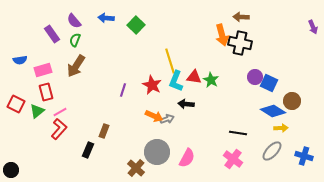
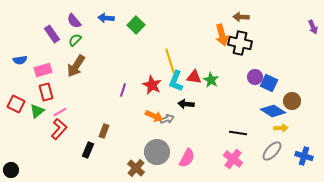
green semicircle at (75, 40): rotated 24 degrees clockwise
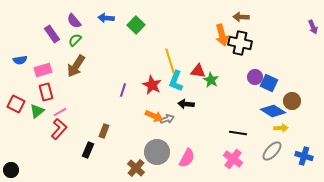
red triangle at (194, 77): moved 4 px right, 6 px up
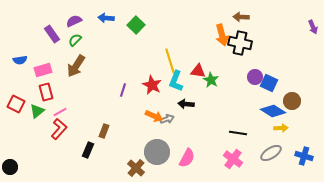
purple semicircle at (74, 21): rotated 105 degrees clockwise
gray ellipse at (272, 151): moved 1 px left, 2 px down; rotated 15 degrees clockwise
black circle at (11, 170): moved 1 px left, 3 px up
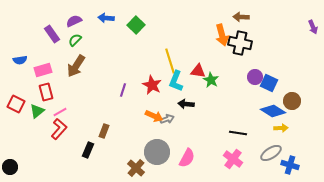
blue cross at (304, 156): moved 14 px left, 9 px down
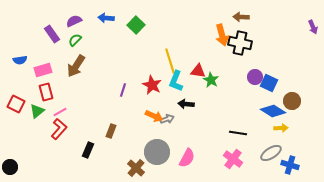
brown rectangle at (104, 131): moved 7 px right
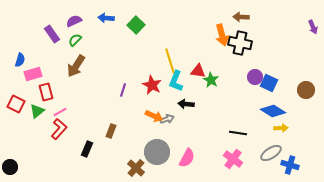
blue semicircle at (20, 60): rotated 64 degrees counterclockwise
pink rectangle at (43, 70): moved 10 px left, 4 px down
brown circle at (292, 101): moved 14 px right, 11 px up
black rectangle at (88, 150): moved 1 px left, 1 px up
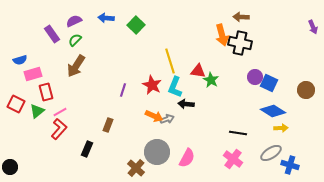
blue semicircle at (20, 60): rotated 56 degrees clockwise
cyan L-shape at (176, 81): moved 1 px left, 6 px down
brown rectangle at (111, 131): moved 3 px left, 6 px up
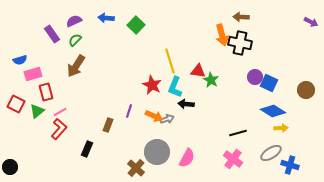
purple arrow at (313, 27): moved 2 px left, 5 px up; rotated 40 degrees counterclockwise
purple line at (123, 90): moved 6 px right, 21 px down
black line at (238, 133): rotated 24 degrees counterclockwise
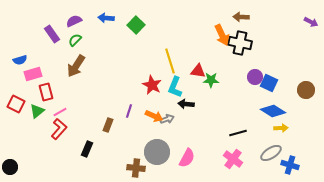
orange arrow at (222, 35): rotated 10 degrees counterclockwise
green star at (211, 80): rotated 28 degrees counterclockwise
brown cross at (136, 168): rotated 36 degrees counterclockwise
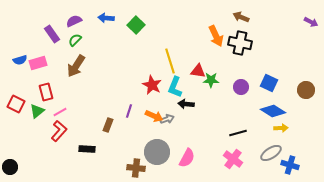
brown arrow at (241, 17): rotated 21 degrees clockwise
orange arrow at (222, 35): moved 6 px left, 1 px down
pink rectangle at (33, 74): moved 5 px right, 11 px up
purple circle at (255, 77): moved 14 px left, 10 px down
red L-shape at (59, 129): moved 2 px down
black rectangle at (87, 149): rotated 70 degrees clockwise
